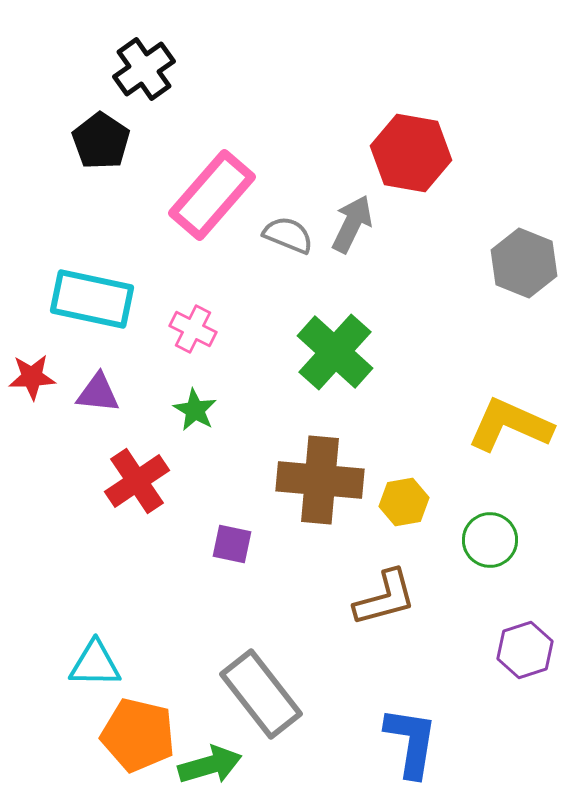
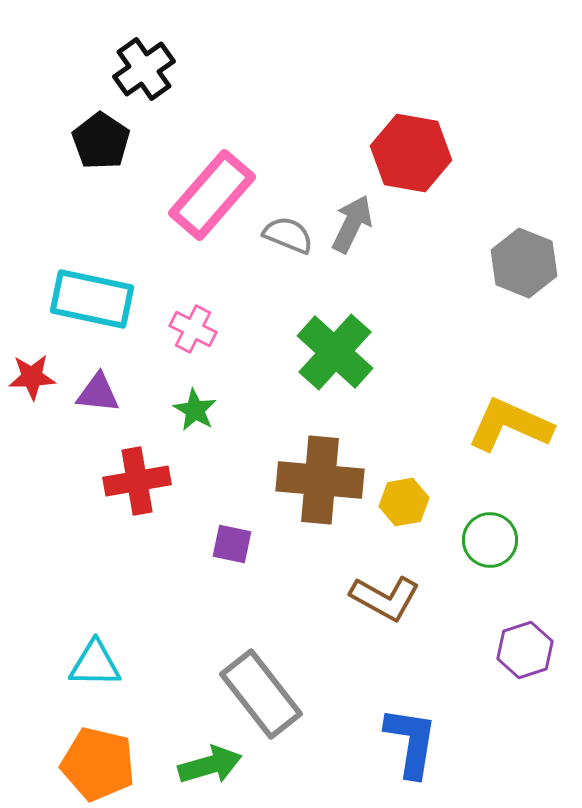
red cross: rotated 24 degrees clockwise
brown L-shape: rotated 44 degrees clockwise
orange pentagon: moved 40 px left, 29 px down
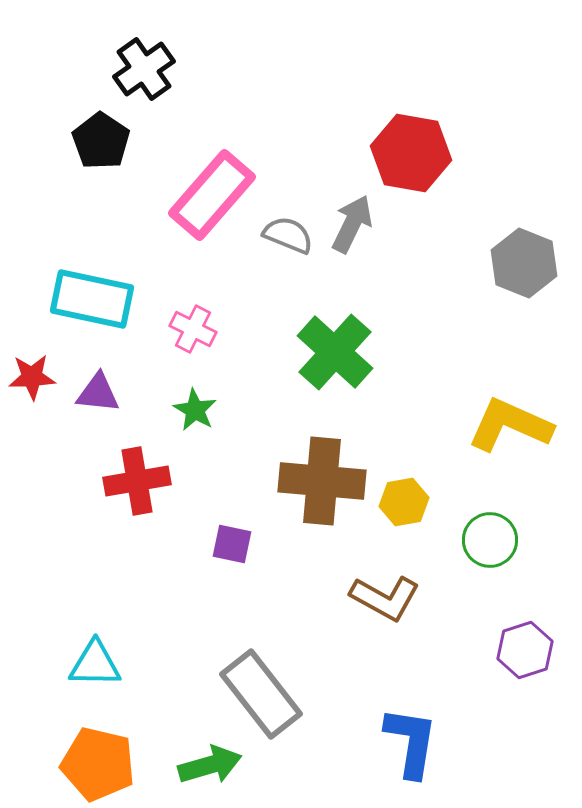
brown cross: moved 2 px right, 1 px down
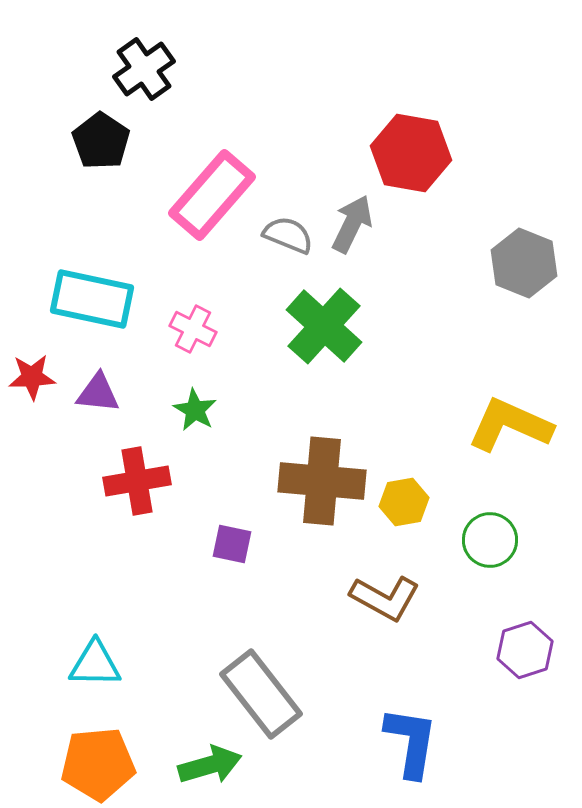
green cross: moved 11 px left, 26 px up
orange pentagon: rotated 18 degrees counterclockwise
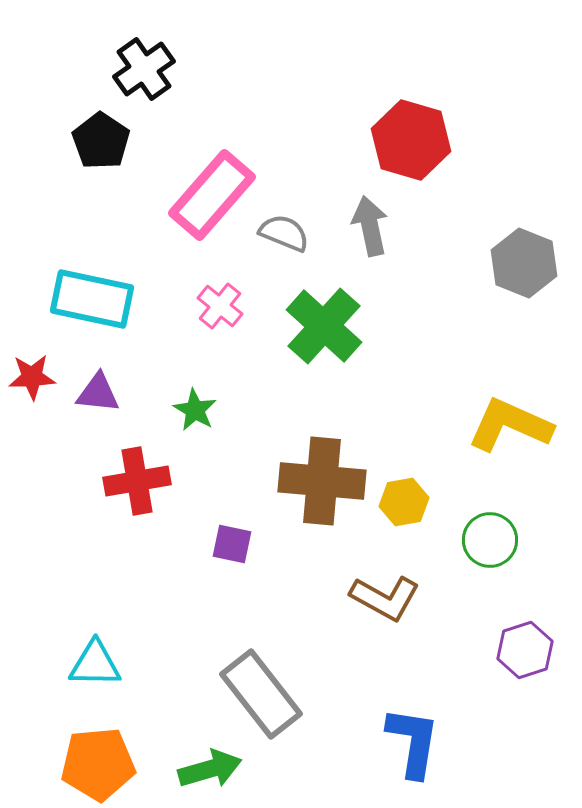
red hexagon: moved 13 px up; rotated 6 degrees clockwise
gray arrow: moved 18 px right, 2 px down; rotated 38 degrees counterclockwise
gray semicircle: moved 4 px left, 2 px up
pink cross: moved 27 px right, 23 px up; rotated 12 degrees clockwise
blue L-shape: moved 2 px right
green arrow: moved 4 px down
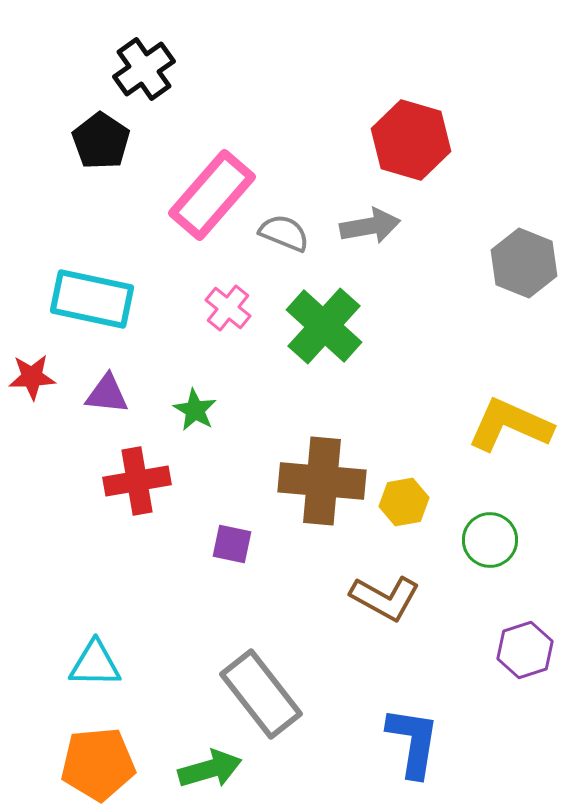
gray arrow: rotated 92 degrees clockwise
pink cross: moved 8 px right, 2 px down
purple triangle: moved 9 px right, 1 px down
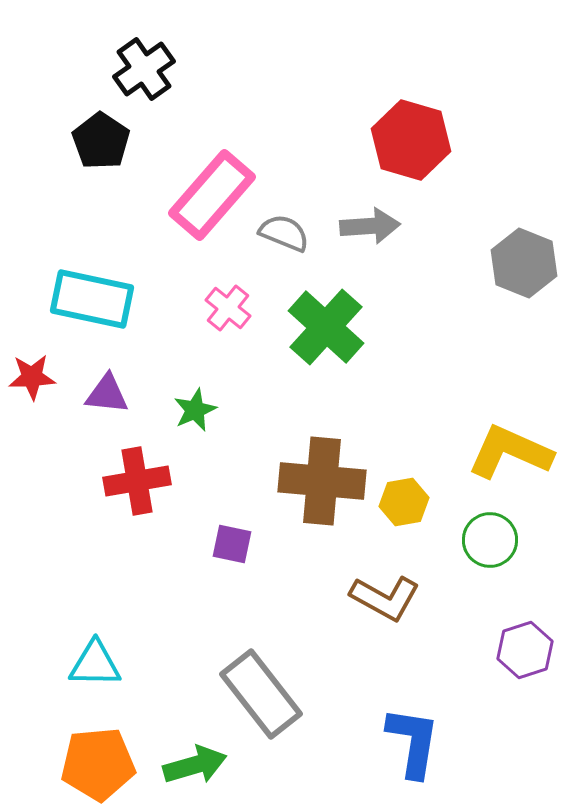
gray arrow: rotated 6 degrees clockwise
green cross: moved 2 px right, 1 px down
green star: rotated 18 degrees clockwise
yellow L-shape: moved 27 px down
green arrow: moved 15 px left, 4 px up
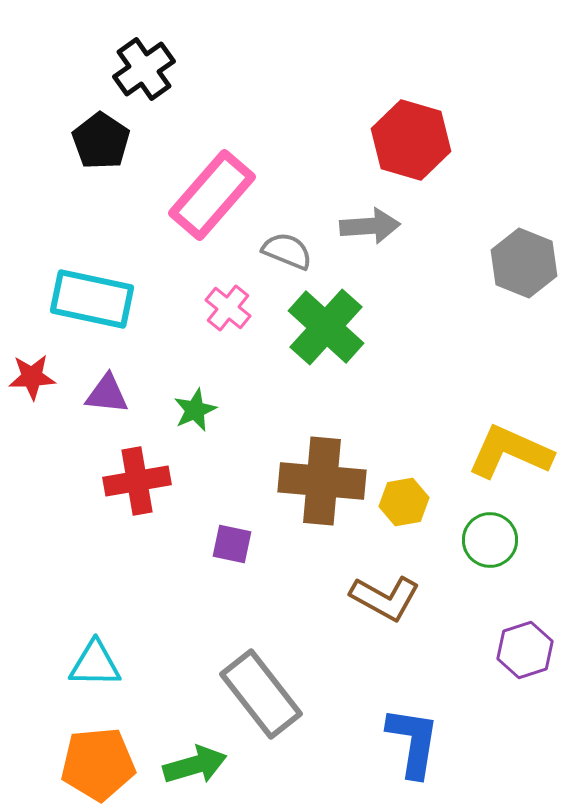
gray semicircle: moved 3 px right, 18 px down
